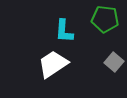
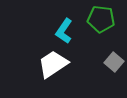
green pentagon: moved 4 px left
cyan L-shape: rotated 30 degrees clockwise
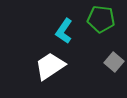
white trapezoid: moved 3 px left, 2 px down
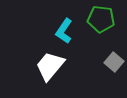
white trapezoid: rotated 16 degrees counterclockwise
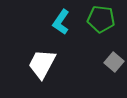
cyan L-shape: moved 3 px left, 9 px up
white trapezoid: moved 8 px left, 2 px up; rotated 12 degrees counterclockwise
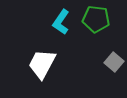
green pentagon: moved 5 px left
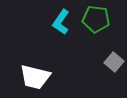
white trapezoid: moved 7 px left, 13 px down; rotated 104 degrees counterclockwise
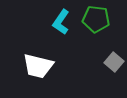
white trapezoid: moved 3 px right, 11 px up
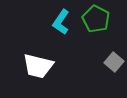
green pentagon: rotated 20 degrees clockwise
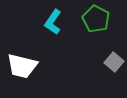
cyan L-shape: moved 8 px left
white trapezoid: moved 16 px left
